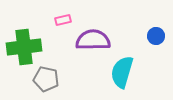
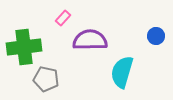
pink rectangle: moved 2 px up; rotated 35 degrees counterclockwise
purple semicircle: moved 3 px left
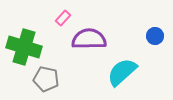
blue circle: moved 1 px left
purple semicircle: moved 1 px left, 1 px up
green cross: rotated 24 degrees clockwise
cyan semicircle: rotated 32 degrees clockwise
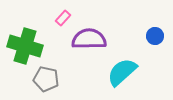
green cross: moved 1 px right, 1 px up
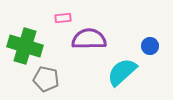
pink rectangle: rotated 42 degrees clockwise
blue circle: moved 5 px left, 10 px down
